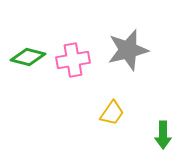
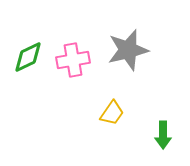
green diamond: rotated 40 degrees counterclockwise
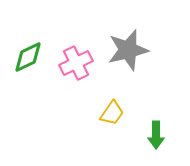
pink cross: moved 3 px right, 3 px down; rotated 16 degrees counterclockwise
green arrow: moved 7 px left
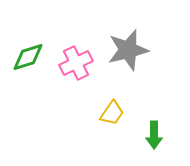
green diamond: rotated 8 degrees clockwise
green arrow: moved 2 px left
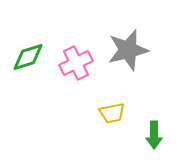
yellow trapezoid: rotated 44 degrees clockwise
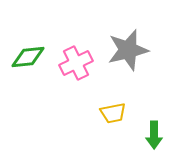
green diamond: rotated 12 degrees clockwise
yellow trapezoid: moved 1 px right
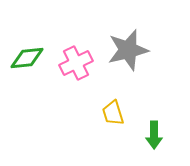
green diamond: moved 1 px left, 1 px down
yellow trapezoid: rotated 84 degrees clockwise
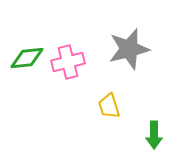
gray star: moved 1 px right, 1 px up
pink cross: moved 8 px left, 1 px up; rotated 12 degrees clockwise
yellow trapezoid: moved 4 px left, 7 px up
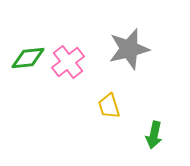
green diamond: moved 1 px right
pink cross: rotated 24 degrees counterclockwise
green arrow: rotated 12 degrees clockwise
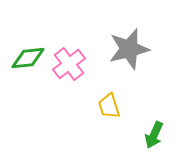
pink cross: moved 1 px right, 2 px down
green arrow: rotated 12 degrees clockwise
